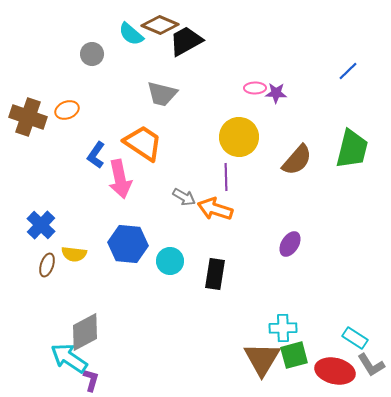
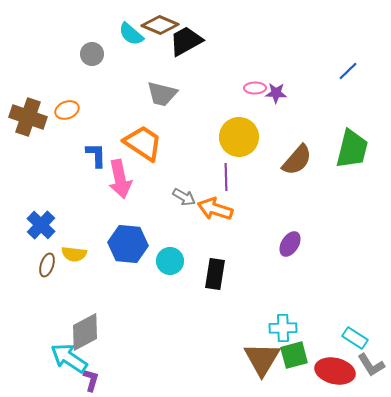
blue L-shape: rotated 144 degrees clockwise
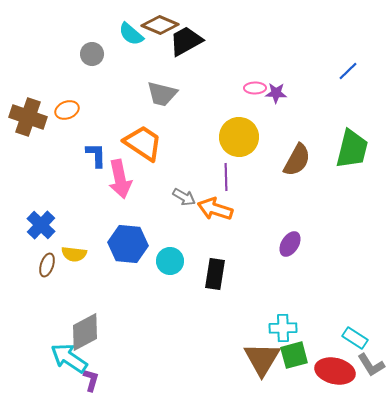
brown semicircle: rotated 12 degrees counterclockwise
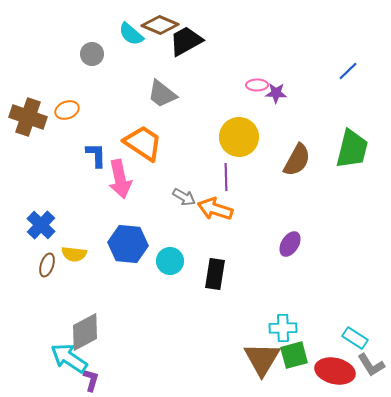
pink ellipse: moved 2 px right, 3 px up
gray trapezoid: rotated 24 degrees clockwise
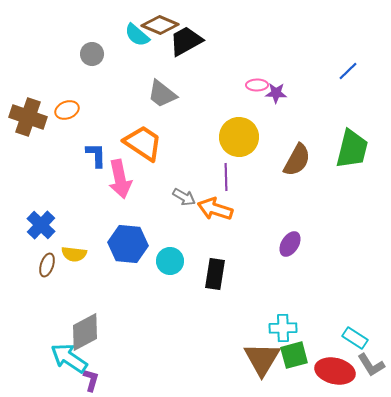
cyan semicircle: moved 6 px right, 1 px down
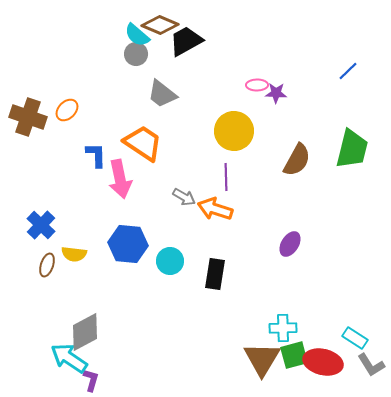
gray circle: moved 44 px right
orange ellipse: rotated 25 degrees counterclockwise
yellow circle: moved 5 px left, 6 px up
red ellipse: moved 12 px left, 9 px up
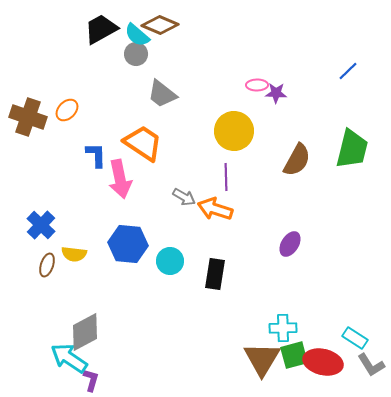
black trapezoid: moved 85 px left, 12 px up
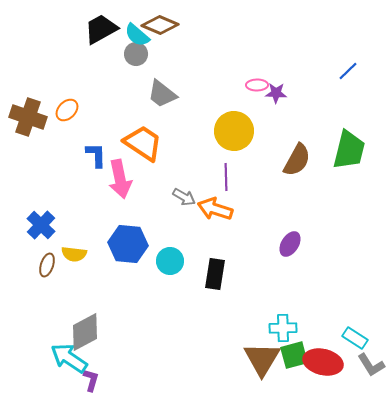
green trapezoid: moved 3 px left, 1 px down
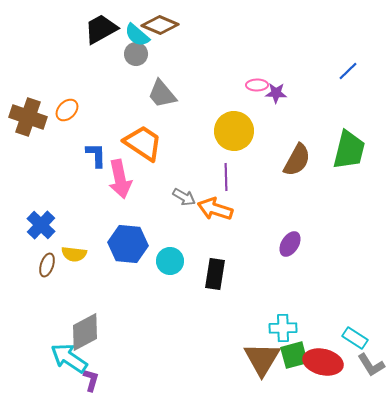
gray trapezoid: rotated 12 degrees clockwise
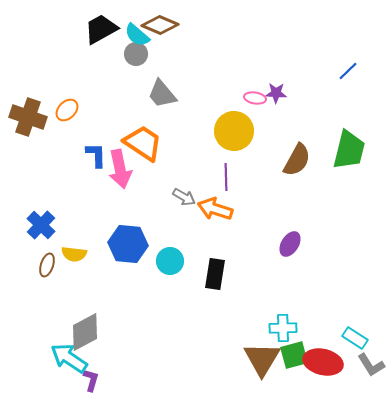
pink ellipse: moved 2 px left, 13 px down; rotated 10 degrees clockwise
pink arrow: moved 10 px up
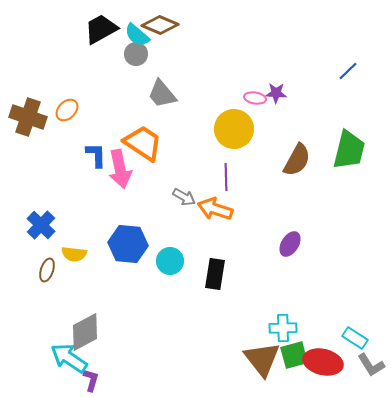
yellow circle: moved 2 px up
brown ellipse: moved 5 px down
brown triangle: rotated 9 degrees counterclockwise
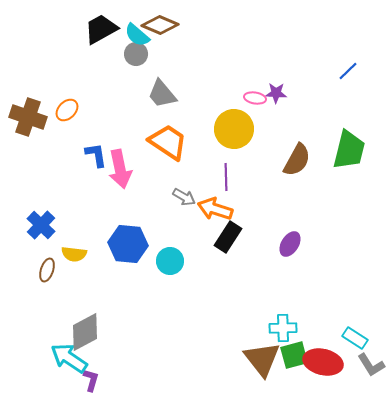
orange trapezoid: moved 25 px right, 1 px up
blue L-shape: rotated 8 degrees counterclockwise
black rectangle: moved 13 px right, 37 px up; rotated 24 degrees clockwise
